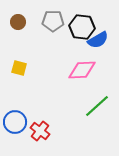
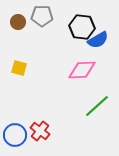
gray pentagon: moved 11 px left, 5 px up
blue circle: moved 13 px down
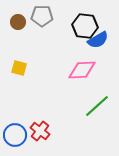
black hexagon: moved 3 px right, 1 px up
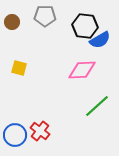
gray pentagon: moved 3 px right
brown circle: moved 6 px left
blue semicircle: moved 2 px right
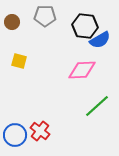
yellow square: moved 7 px up
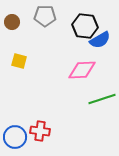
green line: moved 5 px right, 7 px up; rotated 24 degrees clockwise
red cross: rotated 30 degrees counterclockwise
blue circle: moved 2 px down
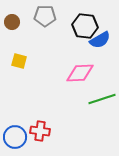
pink diamond: moved 2 px left, 3 px down
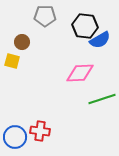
brown circle: moved 10 px right, 20 px down
yellow square: moved 7 px left
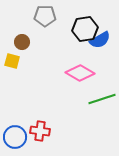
black hexagon: moved 3 px down; rotated 15 degrees counterclockwise
pink diamond: rotated 32 degrees clockwise
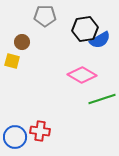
pink diamond: moved 2 px right, 2 px down
